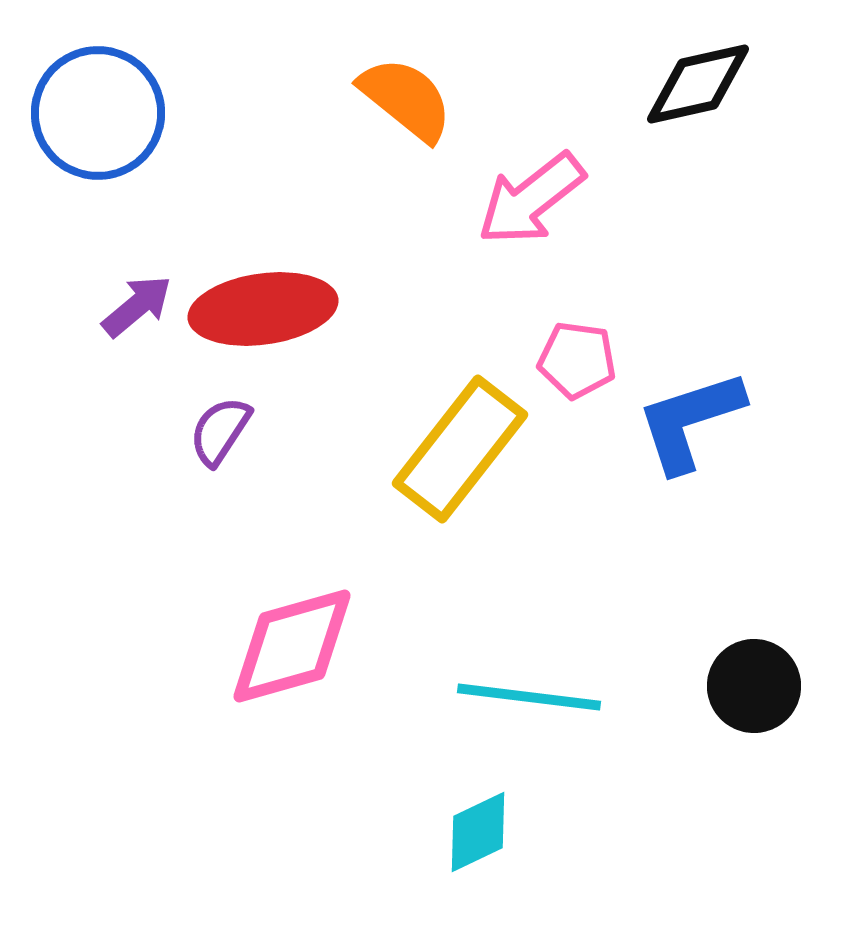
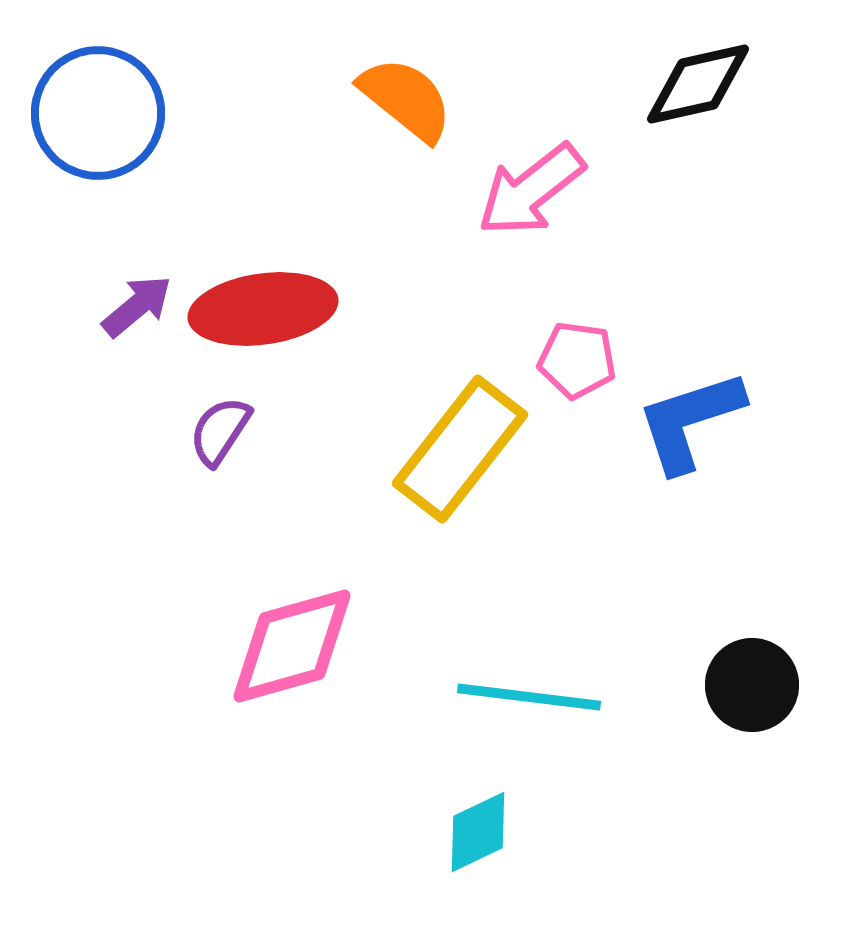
pink arrow: moved 9 px up
black circle: moved 2 px left, 1 px up
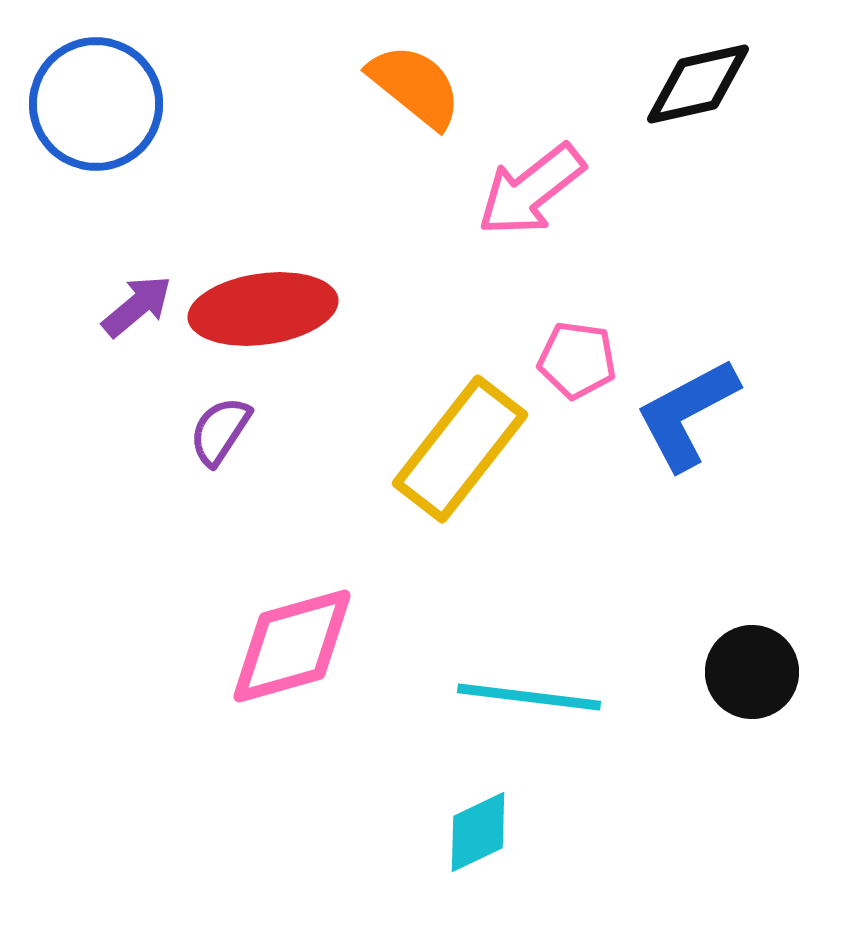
orange semicircle: moved 9 px right, 13 px up
blue circle: moved 2 px left, 9 px up
blue L-shape: moved 3 px left, 7 px up; rotated 10 degrees counterclockwise
black circle: moved 13 px up
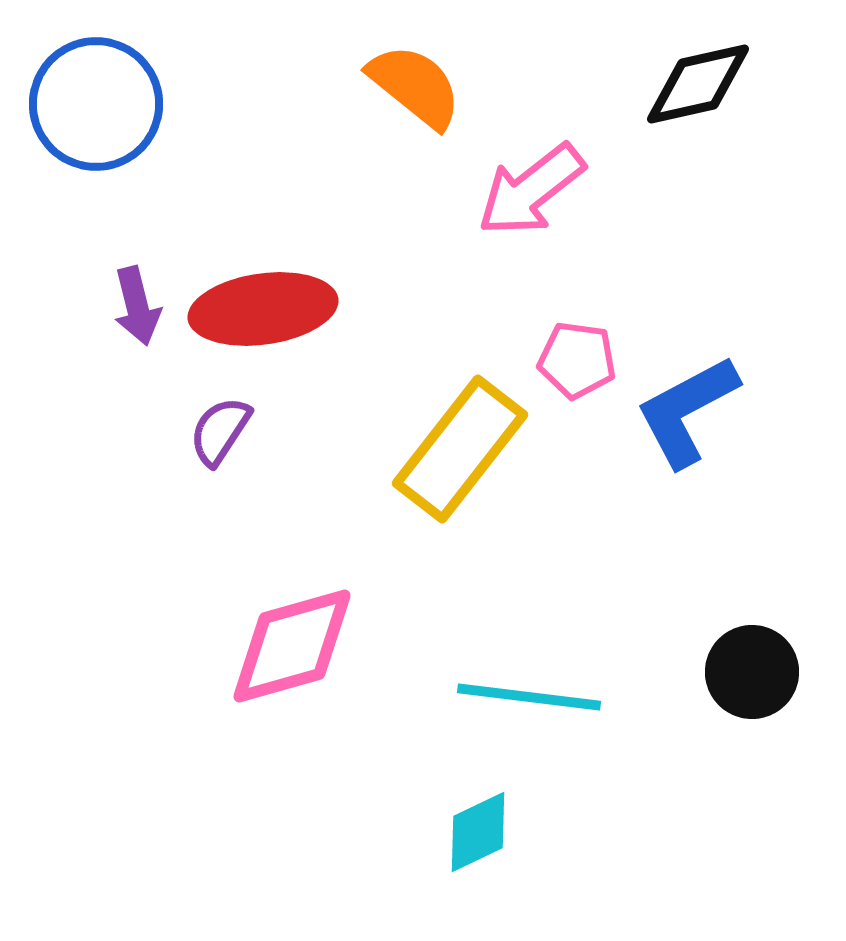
purple arrow: rotated 116 degrees clockwise
blue L-shape: moved 3 px up
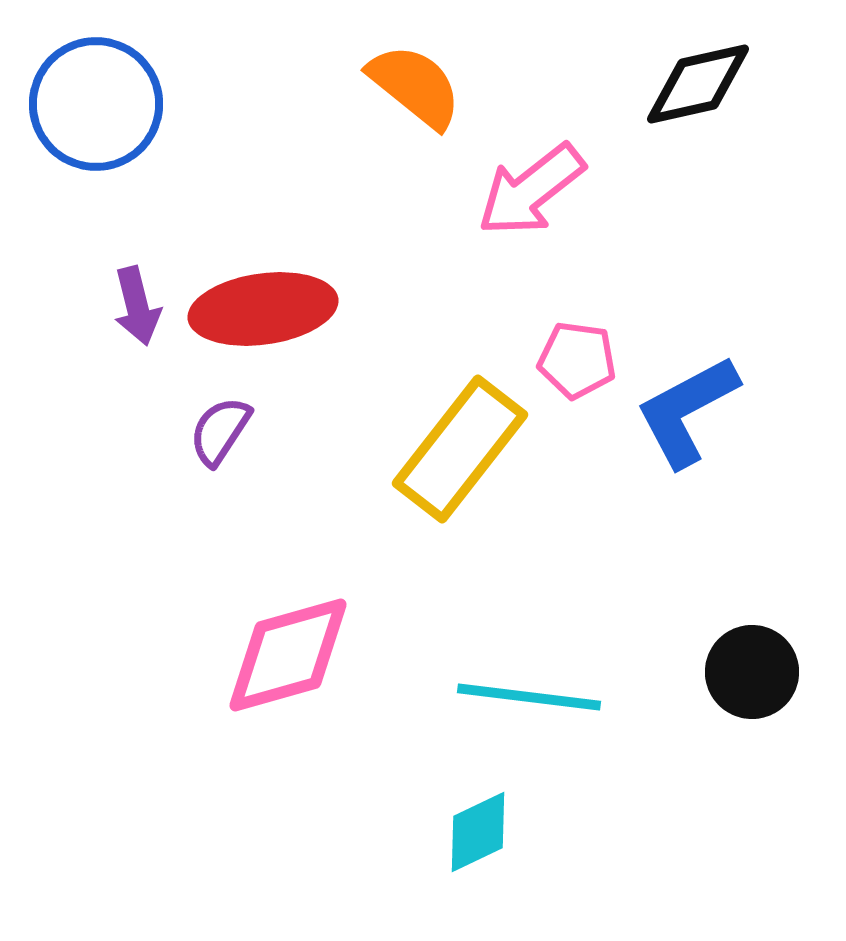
pink diamond: moved 4 px left, 9 px down
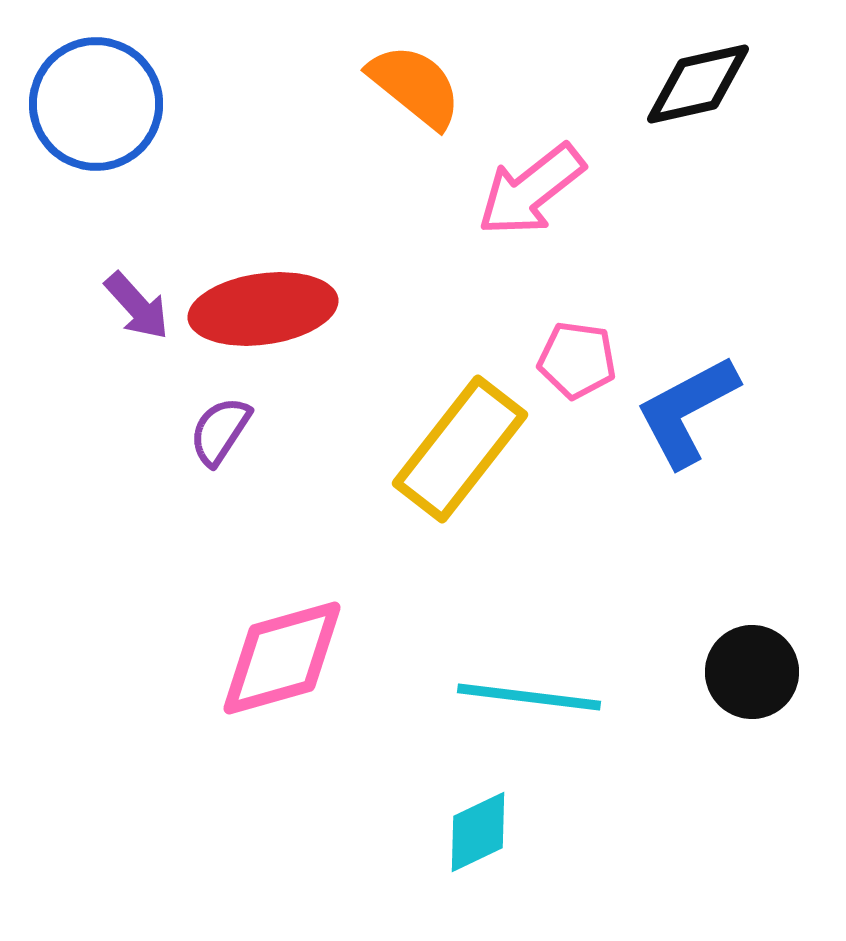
purple arrow: rotated 28 degrees counterclockwise
pink diamond: moved 6 px left, 3 px down
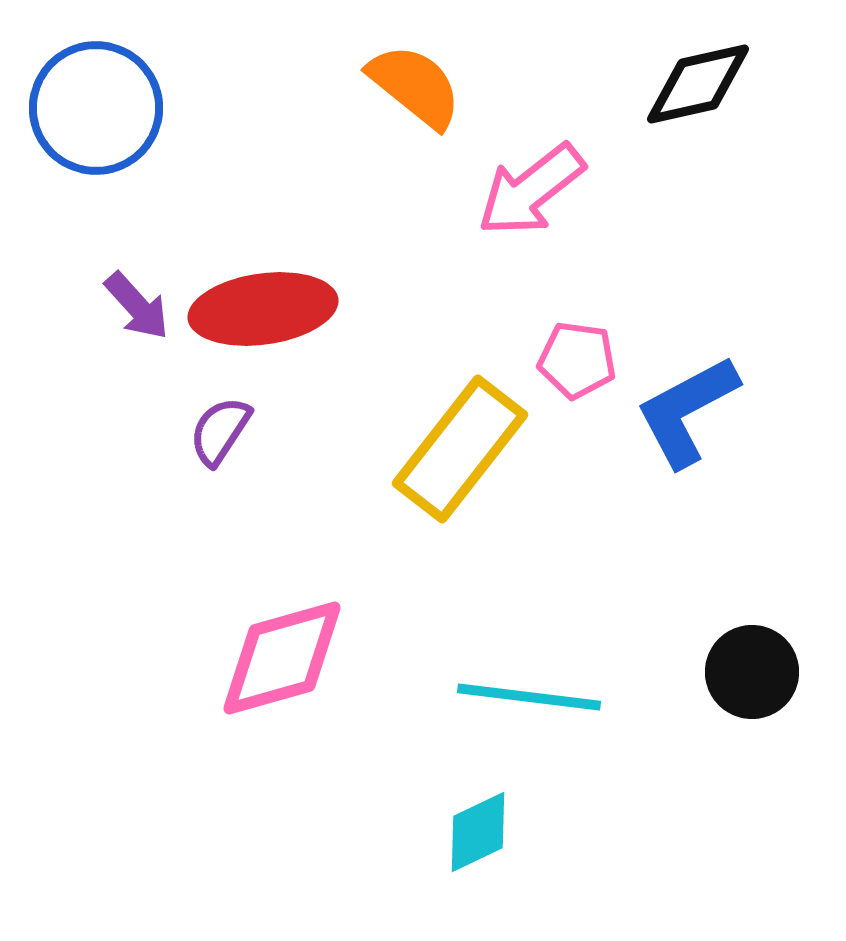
blue circle: moved 4 px down
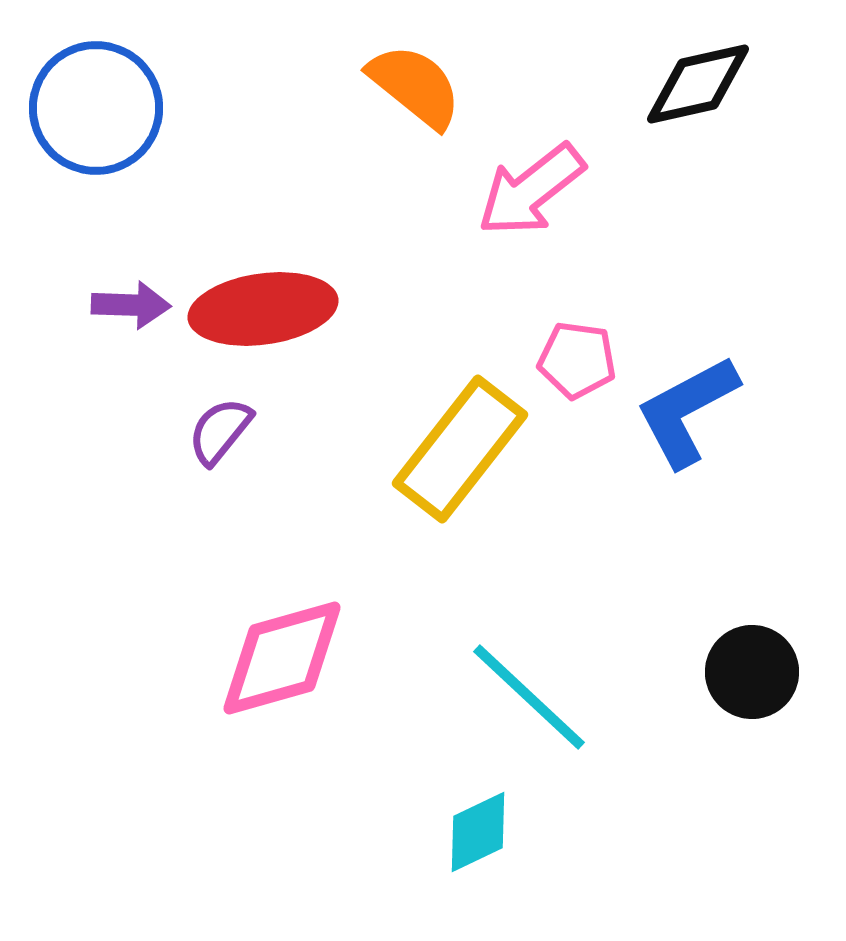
purple arrow: moved 6 px left, 1 px up; rotated 46 degrees counterclockwise
purple semicircle: rotated 6 degrees clockwise
cyan line: rotated 36 degrees clockwise
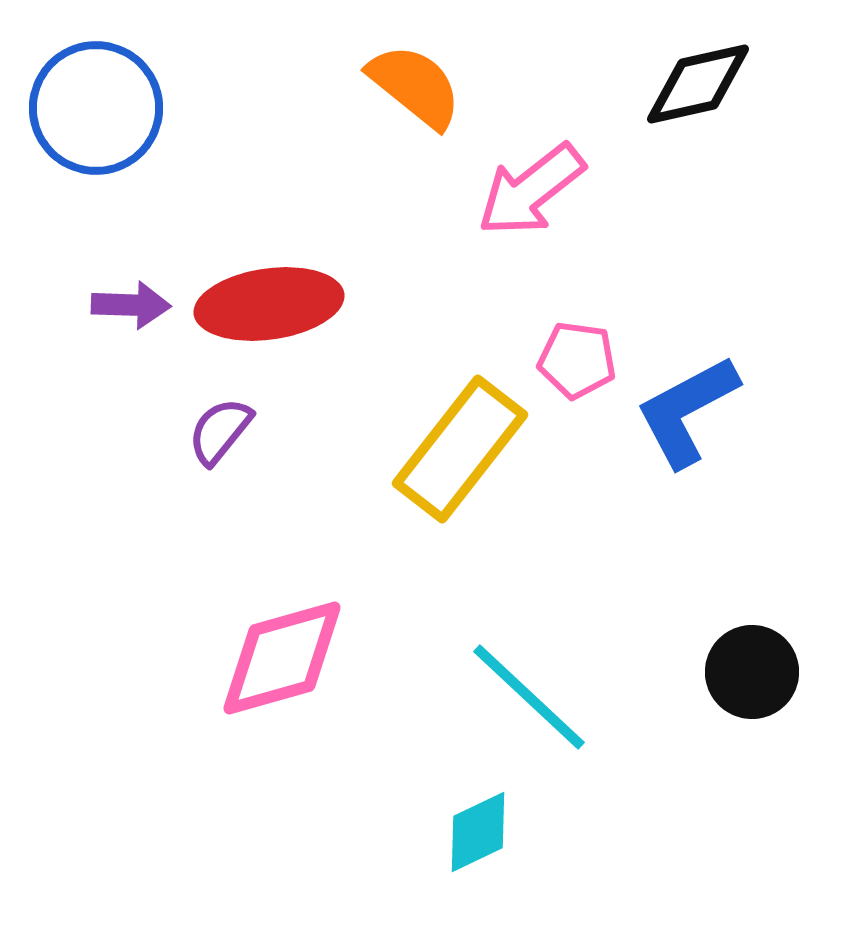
red ellipse: moved 6 px right, 5 px up
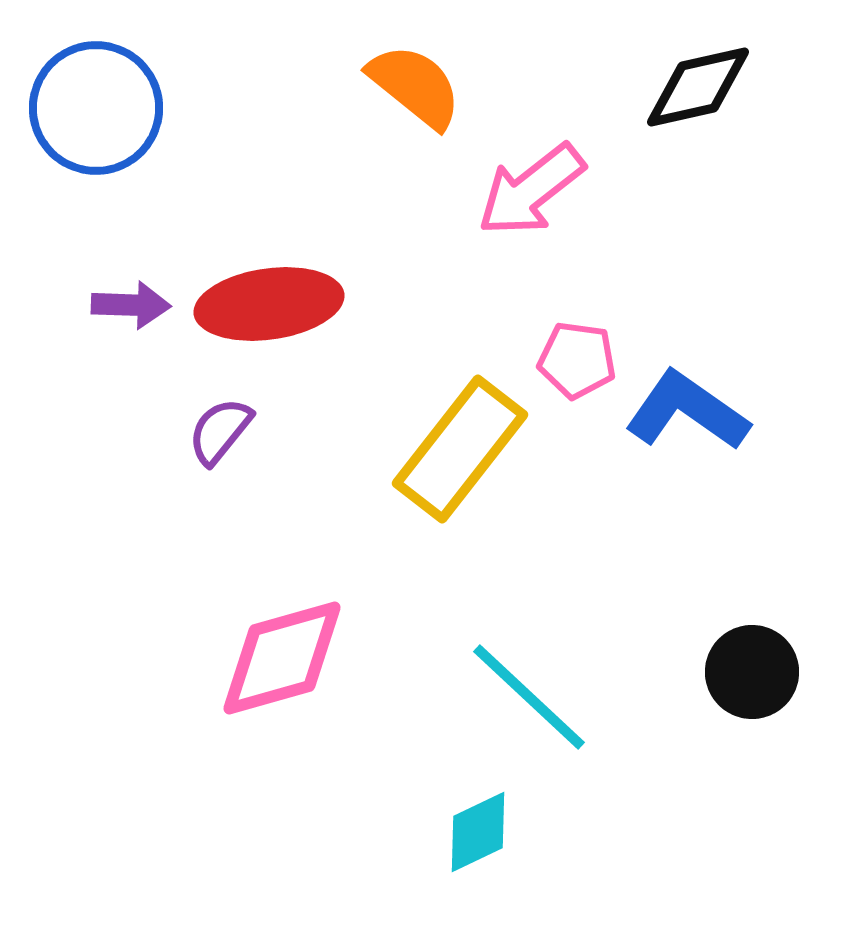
black diamond: moved 3 px down
blue L-shape: rotated 63 degrees clockwise
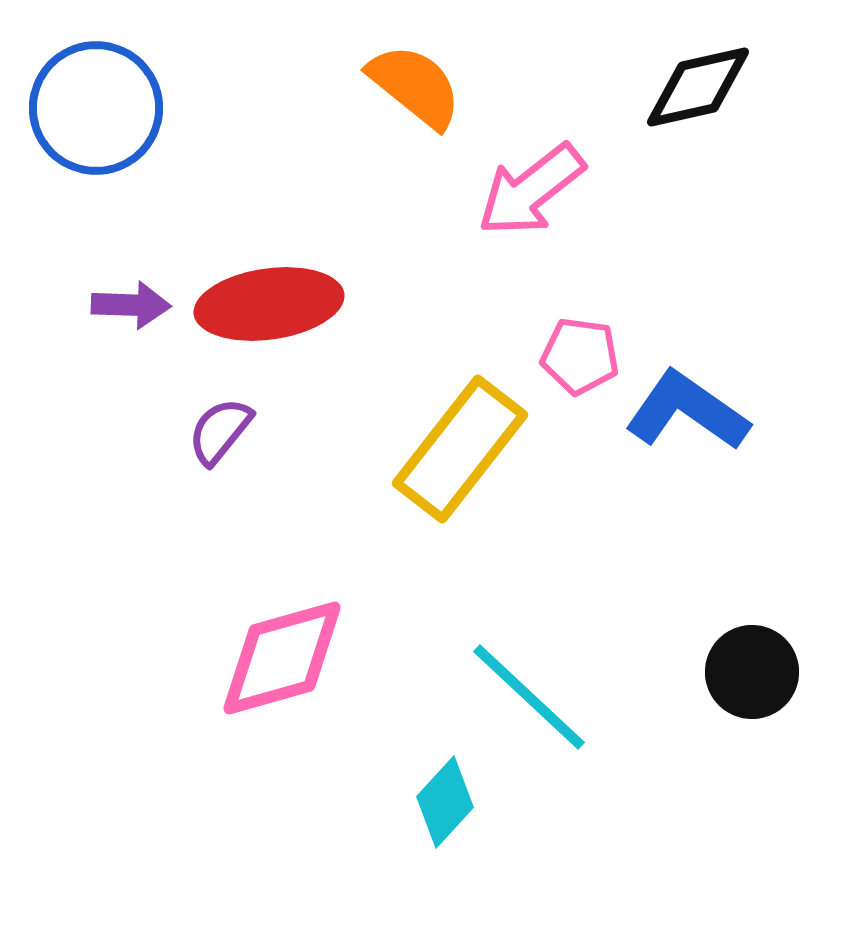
pink pentagon: moved 3 px right, 4 px up
cyan diamond: moved 33 px left, 30 px up; rotated 22 degrees counterclockwise
